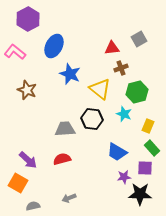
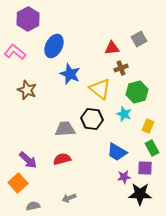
green rectangle: rotated 14 degrees clockwise
orange square: rotated 18 degrees clockwise
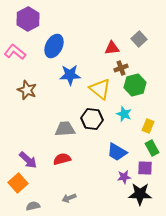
gray square: rotated 14 degrees counterclockwise
blue star: moved 1 px down; rotated 25 degrees counterclockwise
green hexagon: moved 2 px left, 7 px up
